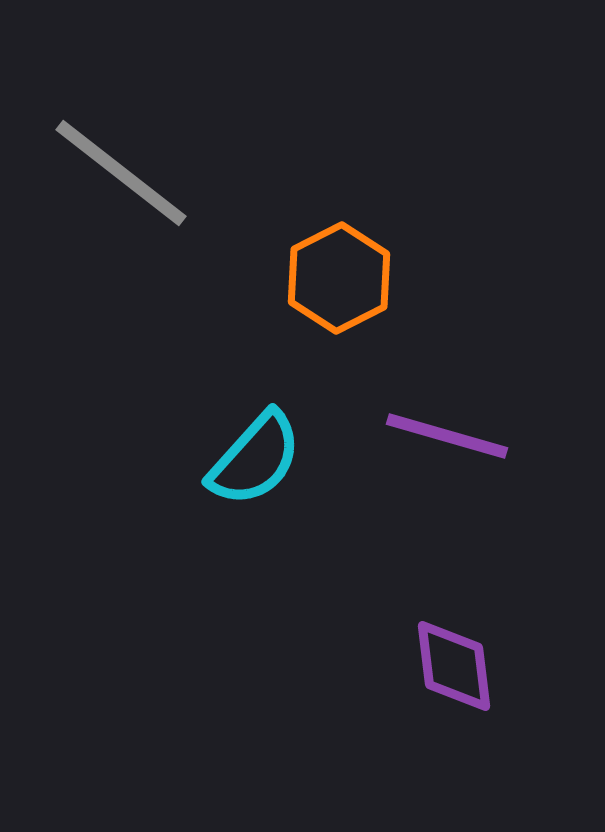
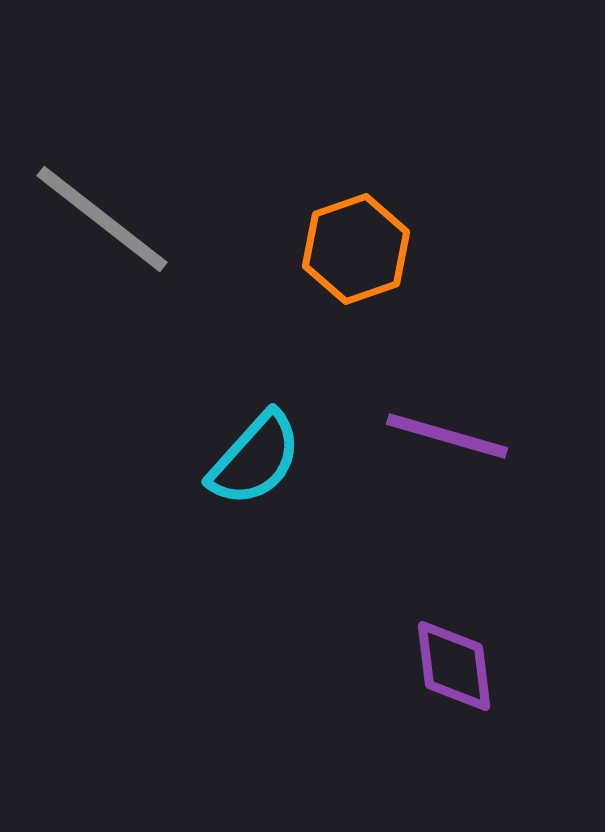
gray line: moved 19 px left, 46 px down
orange hexagon: moved 17 px right, 29 px up; rotated 8 degrees clockwise
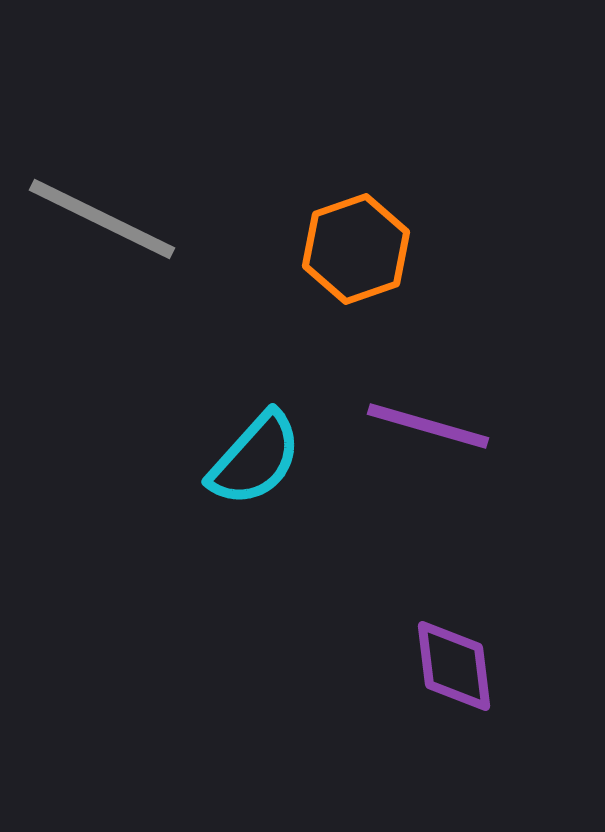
gray line: rotated 12 degrees counterclockwise
purple line: moved 19 px left, 10 px up
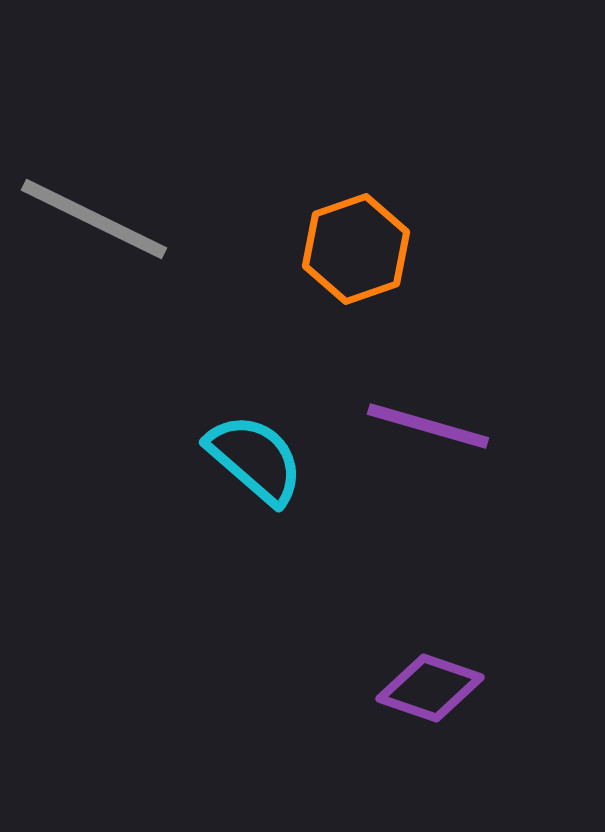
gray line: moved 8 px left
cyan semicircle: rotated 91 degrees counterclockwise
purple diamond: moved 24 px left, 22 px down; rotated 64 degrees counterclockwise
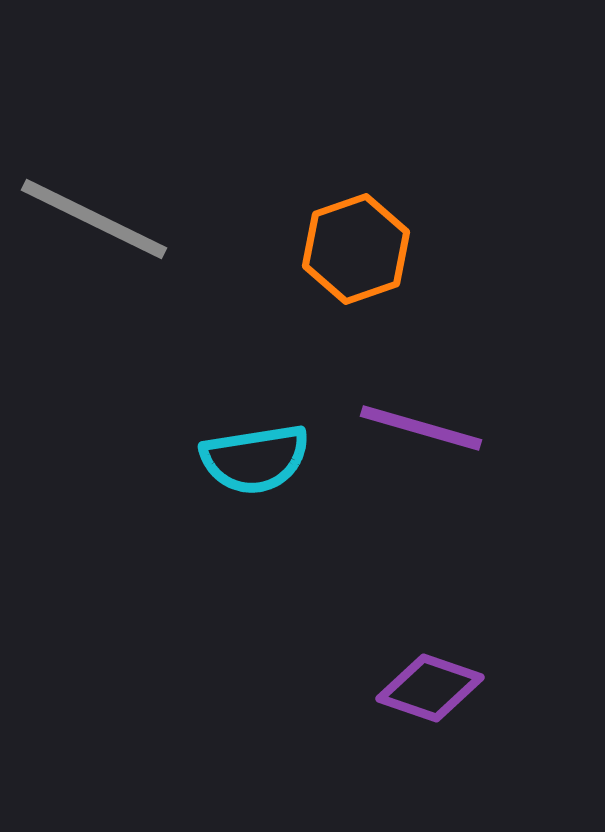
purple line: moved 7 px left, 2 px down
cyan semicircle: rotated 130 degrees clockwise
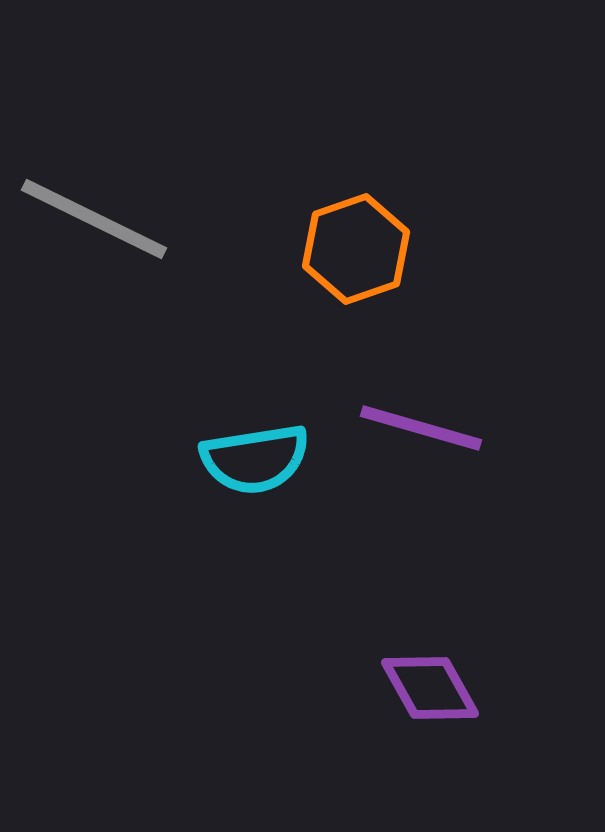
purple diamond: rotated 42 degrees clockwise
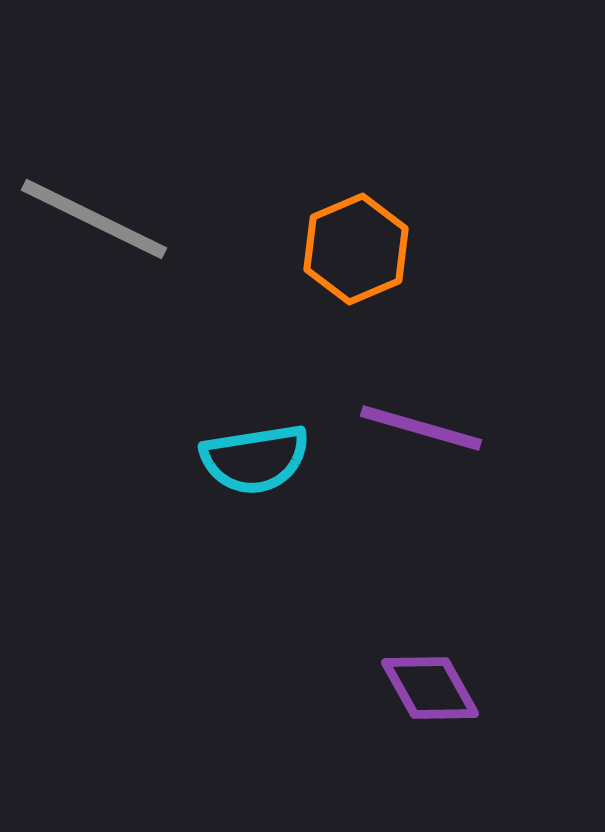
orange hexagon: rotated 4 degrees counterclockwise
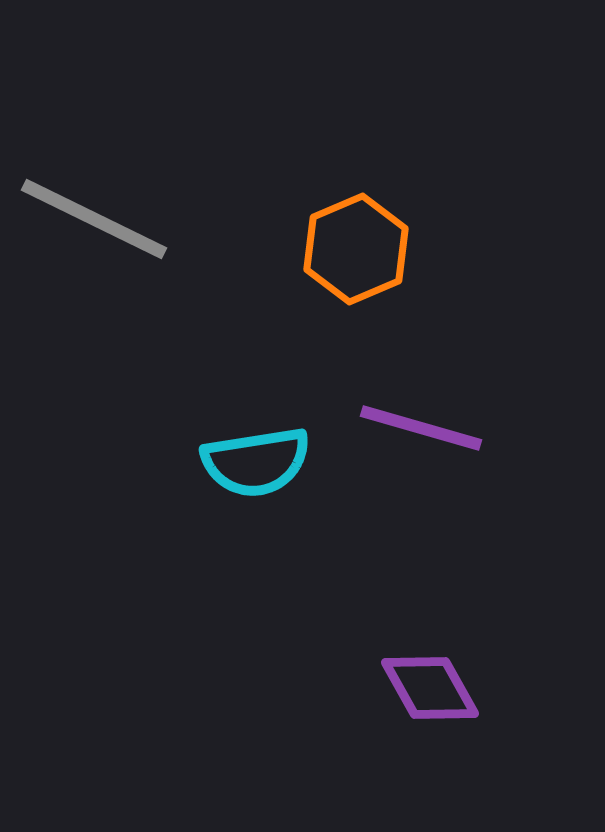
cyan semicircle: moved 1 px right, 3 px down
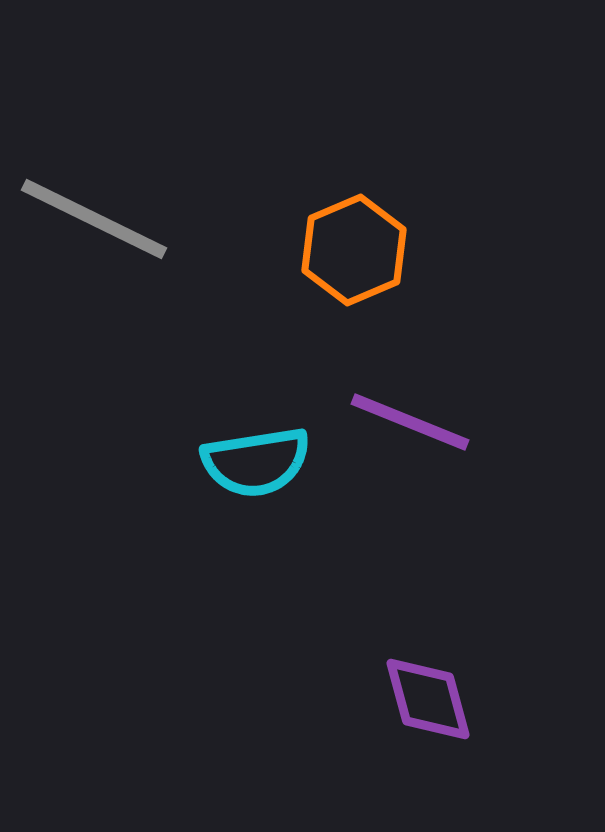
orange hexagon: moved 2 px left, 1 px down
purple line: moved 11 px left, 6 px up; rotated 6 degrees clockwise
purple diamond: moved 2 px left, 11 px down; rotated 14 degrees clockwise
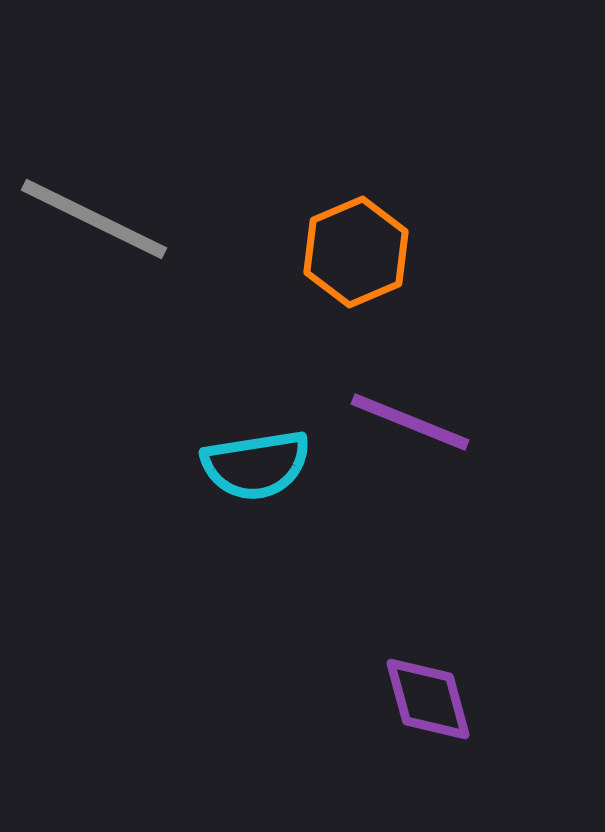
orange hexagon: moved 2 px right, 2 px down
cyan semicircle: moved 3 px down
